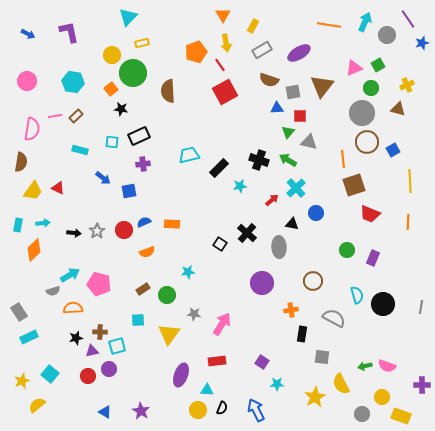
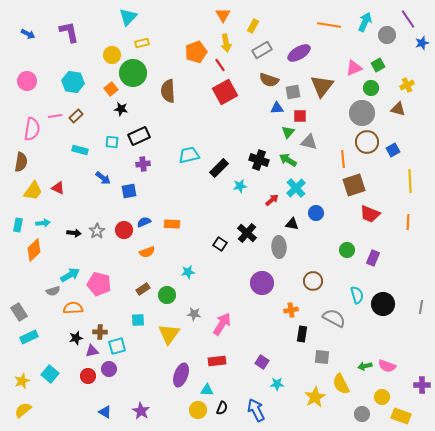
yellow semicircle at (37, 405): moved 14 px left, 5 px down
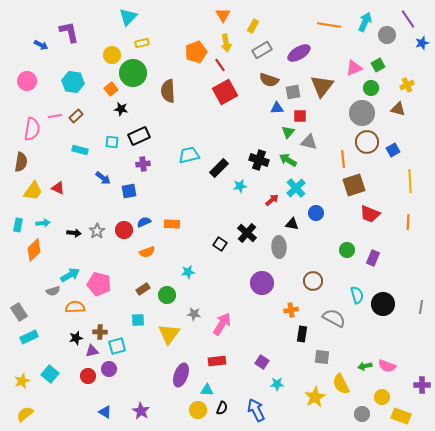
blue arrow at (28, 34): moved 13 px right, 11 px down
orange semicircle at (73, 308): moved 2 px right, 1 px up
yellow semicircle at (23, 410): moved 2 px right, 4 px down
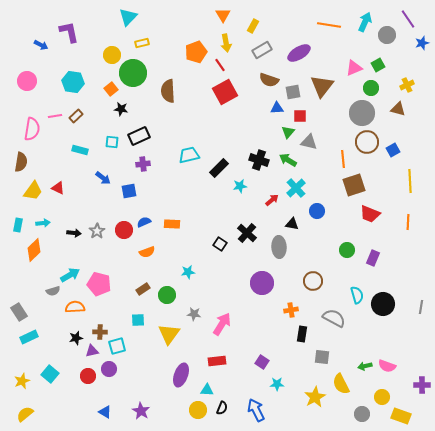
blue circle at (316, 213): moved 1 px right, 2 px up
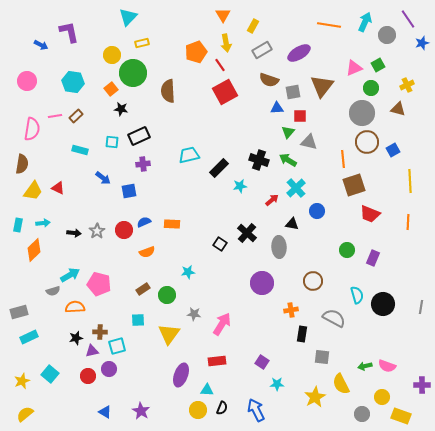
brown semicircle at (21, 162): moved 1 px right, 2 px down
gray rectangle at (19, 312): rotated 72 degrees counterclockwise
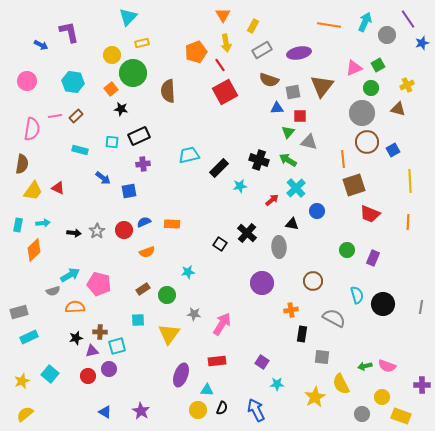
purple ellipse at (299, 53): rotated 20 degrees clockwise
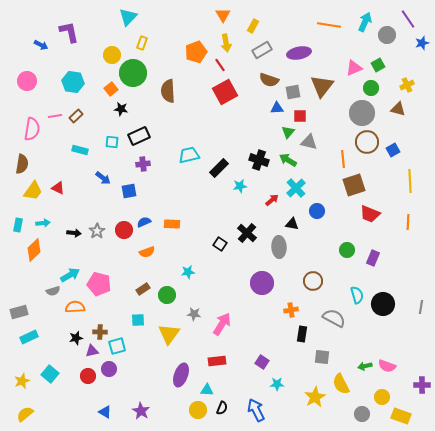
yellow rectangle at (142, 43): rotated 56 degrees counterclockwise
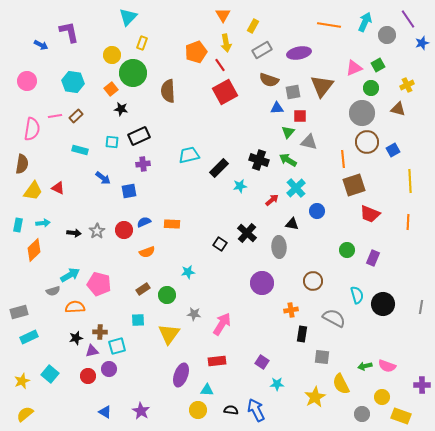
black semicircle at (222, 408): moved 9 px right, 2 px down; rotated 104 degrees counterclockwise
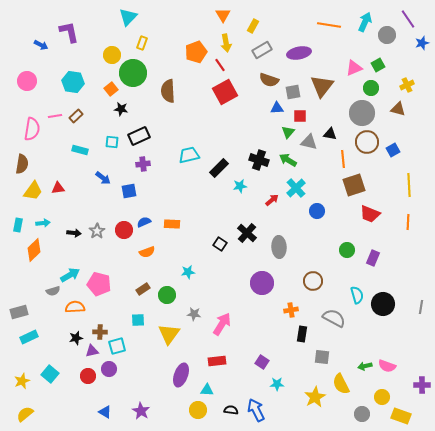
yellow line at (410, 181): moved 1 px left, 4 px down
red triangle at (58, 188): rotated 32 degrees counterclockwise
black triangle at (292, 224): moved 38 px right, 90 px up
